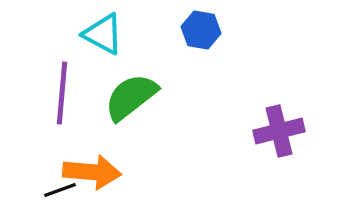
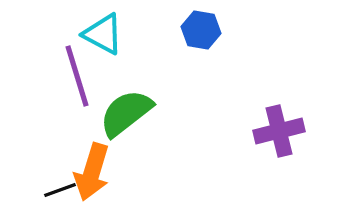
purple line: moved 15 px right, 17 px up; rotated 22 degrees counterclockwise
green semicircle: moved 5 px left, 16 px down
orange arrow: rotated 102 degrees clockwise
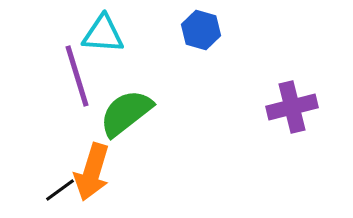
blue hexagon: rotated 6 degrees clockwise
cyan triangle: rotated 24 degrees counterclockwise
purple cross: moved 13 px right, 24 px up
black line: rotated 16 degrees counterclockwise
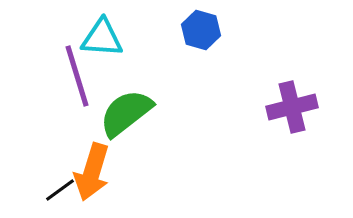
cyan triangle: moved 1 px left, 4 px down
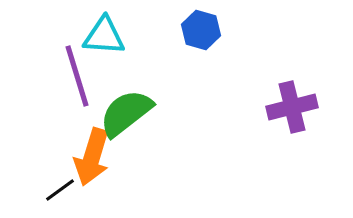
cyan triangle: moved 2 px right, 2 px up
orange arrow: moved 15 px up
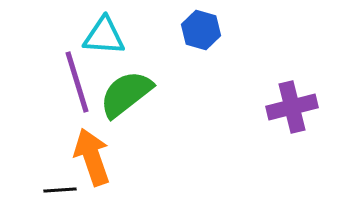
purple line: moved 6 px down
green semicircle: moved 19 px up
orange arrow: rotated 144 degrees clockwise
black line: rotated 32 degrees clockwise
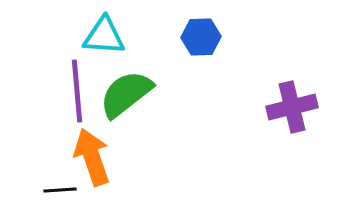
blue hexagon: moved 7 px down; rotated 18 degrees counterclockwise
purple line: moved 9 px down; rotated 12 degrees clockwise
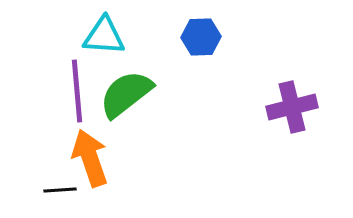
orange arrow: moved 2 px left, 1 px down
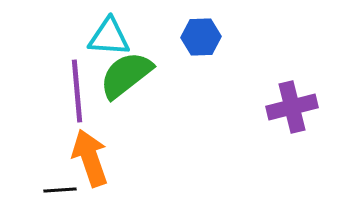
cyan triangle: moved 5 px right, 1 px down
green semicircle: moved 19 px up
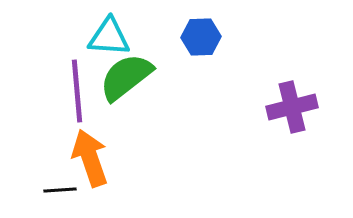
green semicircle: moved 2 px down
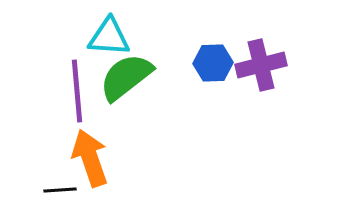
blue hexagon: moved 12 px right, 26 px down
purple cross: moved 31 px left, 42 px up
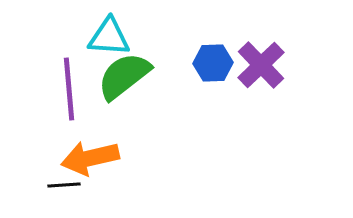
purple cross: rotated 30 degrees counterclockwise
green semicircle: moved 2 px left, 1 px up
purple line: moved 8 px left, 2 px up
orange arrow: rotated 84 degrees counterclockwise
black line: moved 4 px right, 5 px up
